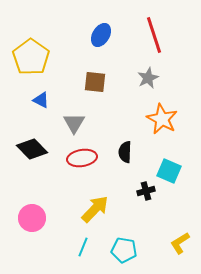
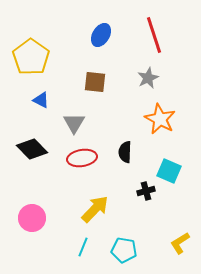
orange star: moved 2 px left
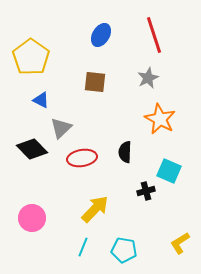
gray triangle: moved 13 px left, 5 px down; rotated 15 degrees clockwise
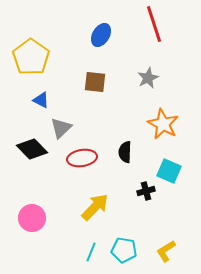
red line: moved 11 px up
orange star: moved 3 px right, 5 px down
yellow arrow: moved 2 px up
yellow L-shape: moved 14 px left, 8 px down
cyan line: moved 8 px right, 5 px down
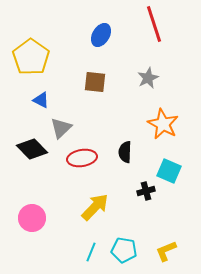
yellow L-shape: rotated 10 degrees clockwise
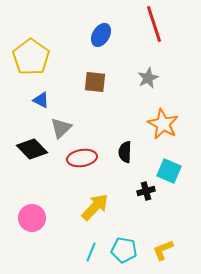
yellow L-shape: moved 3 px left, 1 px up
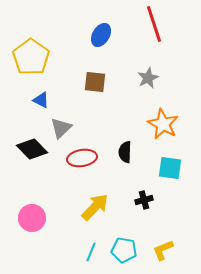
cyan square: moved 1 px right, 3 px up; rotated 15 degrees counterclockwise
black cross: moved 2 px left, 9 px down
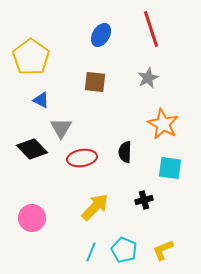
red line: moved 3 px left, 5 px down
gray triangle: rotated 15 degrees counterclockwise
cyan pentagon: rotated 15 degrees clockwise
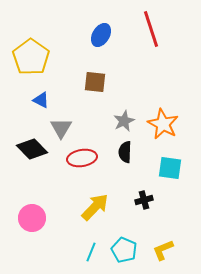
gray star: moved 24 px left, 43 px down
